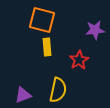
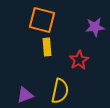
purple star: moved 3 px up
yellow semicircle: moved 2 px right, 1 px down
purple triangle: moved 2 px right
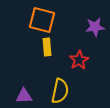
purple triangle: moved 1 px left, 1 px down; rotated 18 degrees clockwise
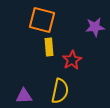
yellow rectangle: moved 2 px right
red star: moved 7 px left
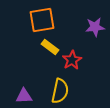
orange square: rotated 24 degrees counterclockwise
yellow rectangle: moved 1 px right; rotated 48 degrees counterclockwise
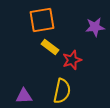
red star: rotated 12 degrees clockwise
yellow semicircle: moved 2 px right
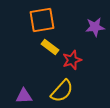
yellow semicircle: rotated 30 degrees clockwise
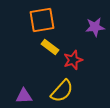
red star: moved 1 px right
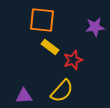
orange square: rotated 16 degrees clockwise
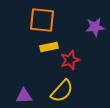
yellow rectangle: moved 1 px left; rotated 48 degrees counterclockwise
red star: moved 3 px left
